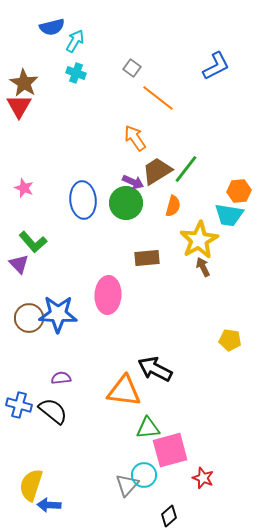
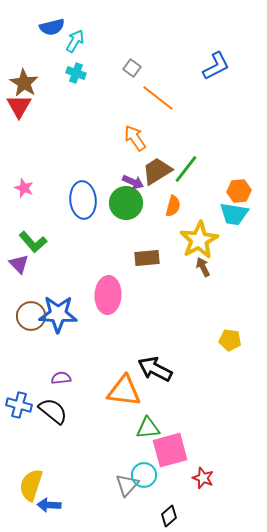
cyan trapezoid: moved 5 px right, 1 px up
brown circle: moved 2 px right, 2 px up
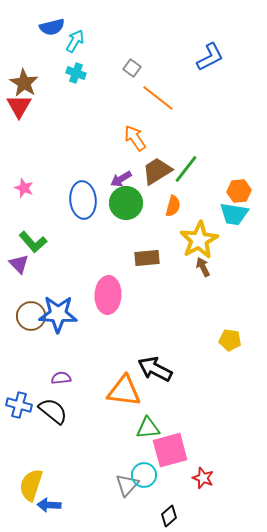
blue L-shape: moved 6 px left, 9 px up
purple arrow: moved 12 px left, 3 px up; rotated 125 degrees clockwise
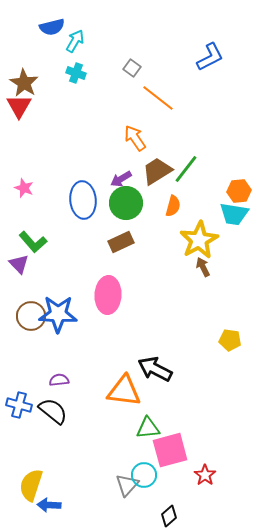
brown rectangle: moved 26 px left, 16 px up; rotated 20 degrees counterclockwise
purple semicircle: moved 2 px left, 2 px down
red star: moved 2 px right, 3 px up; rotated 15 degrees clockwise
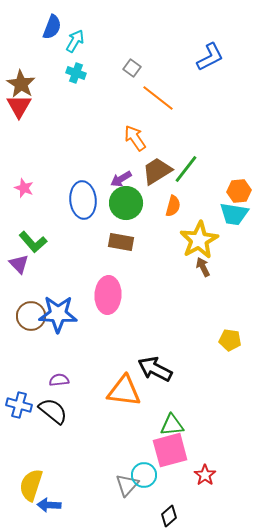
blue semicircle: rotated 55 degrees counterclockwise
brown star: moved 3 px left, 1 px down
brown rectangle: rotated 35 degrees clockwise
green triangle: moved 24 px right, 3 px up
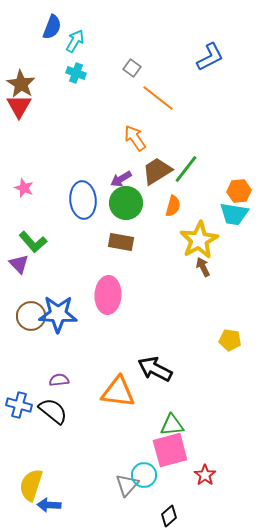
orange triangle: moved 6 px left, 1 px down
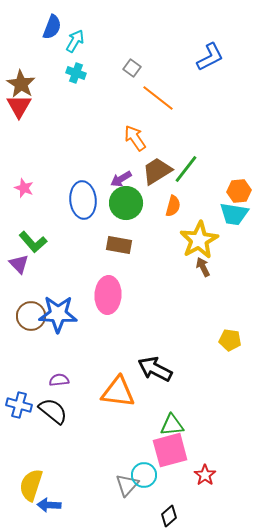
brown rectangle: moved 2 px left, 3 px down
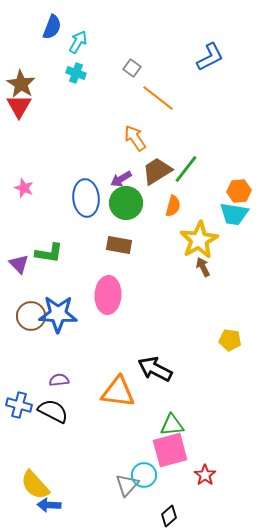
cyan arrow: moved 3 px right, 1 px down
blue ellipse: moved 3 px right, 2 px up
green L-shape: moved 16 px right, 11 px down; rotated 40 degrees counterclockwise
black semicircle: rotated 12 degrees counterclockwise
yellow semicircle: moved 4 px right; rotated 60 degrees counterclockwise
